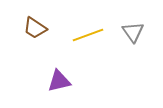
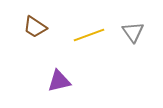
brown trapezoid: moved 1 px up
yellow line: moved 1 px right
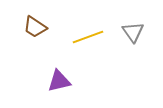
yellow line: moved 1 px left, 2 px down
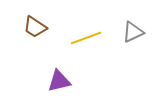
gray triangle: rotated 40 degrees clockwise
yellow line: moved 2 px left, 1 px down
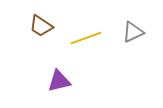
brown trapezoid: moved 6 px right, 1 px up
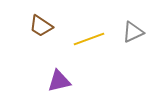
yellow line: moved 3 px right, 1 px down
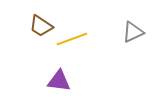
yellow line: moved 17 px left
purple triangle: rotated 20 degrees clockwise
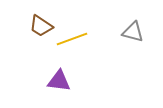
gray triangle: rotated 40 degrees clockwise
